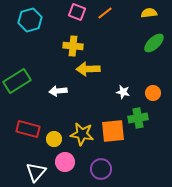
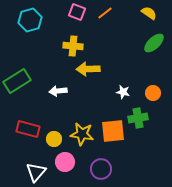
yellow semicircle: rotated 42 degrees clockwise
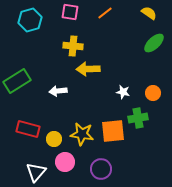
pink square: moved 7 px left; rotated 12 degrees counterclockwise
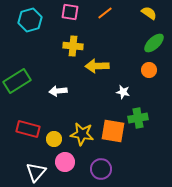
yellow arrow: moved 9 px right, 3 px up
orange circle: moved 4 px left, 23 px up
orange square: rotated 15 degrees clockwise
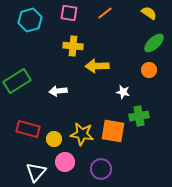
pink square: moved 1 px left, 1 px down
green cross: moved 1 px right, 2 px up
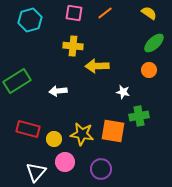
pink square: moved 5 px right
